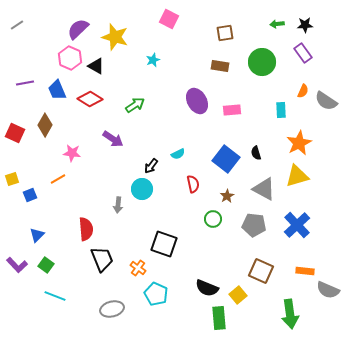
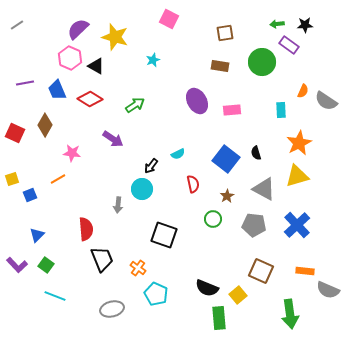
purple rectangle at (303, 53): moved 14 px left, 8 px up; rotated 18 degrees counterclockwise
black square at (164, 244): moved 9 px up
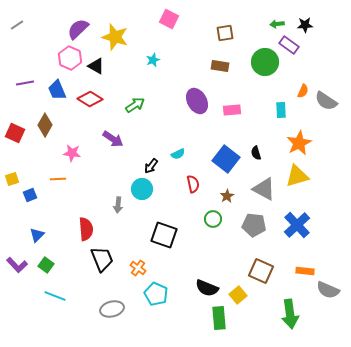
green circle at (262, 62): moved 3 px right
orange line at (58, 179): rotated 28 degrees clockwise
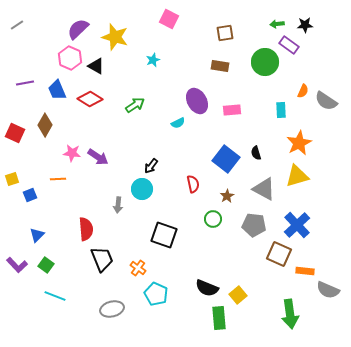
purple arrow at (113, 139): moved 15 px left, 18 px down
cyan semicircle at (178, 154): moved 31 px up
brown square at (261, 271): moved 18 px right, 17 px up
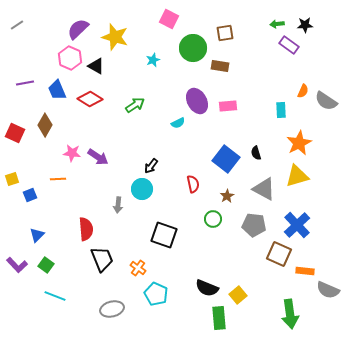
green circle at (265, 62): moved 72 px left, 14 px up
pink rectangle at (232, 110): moved 4 px left, 4 px up
